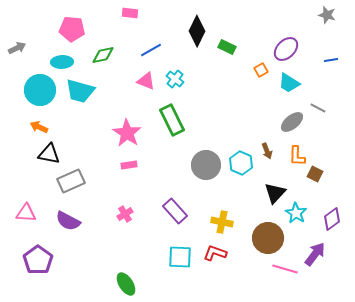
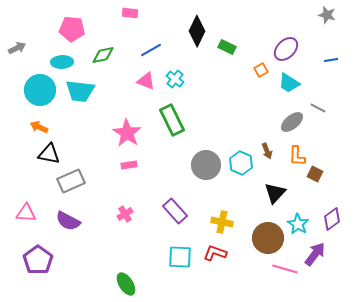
cyan trapezoid at (80, 91): rotated 8 degrees counterclockwise
cyan star at (296, 213): moved 2 px right, 11 px down
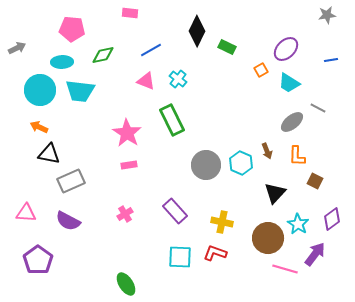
gray star at (327, 15): rotated 24 degrees counterclockwise
cyan cross at (175, 79): moved 3 px right
brown square at (315, 174): moved 7 px down
